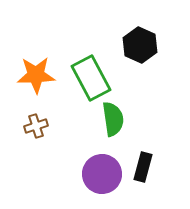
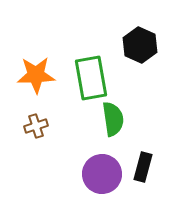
green rectangle: rotated 18 degrees clockwise
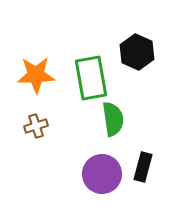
black hexagon: moved 3 px left, 7 px down
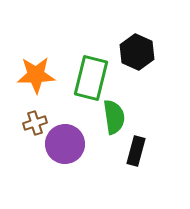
green rectangle: rotated 24 degrees clockwise
green semicircle: moved 1 px right, 2 px up
brown cross: moved 1 px left, 3 px up
black rectangle: moved 7 px left, 16 px up
purple circle: moved 37 px left, 30 px up
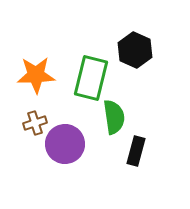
black hexagon: moved 2 px left, 2 px up
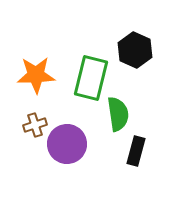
green semicircle: moved 4 px right, 3 px up
brown cross: moved 2 px down
purple circle: moved 2 px right
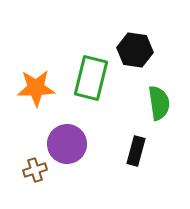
black hexagon: rotated 16 degrees counterclockwise
orange star: moved 13 px down
green semicircle: moved 41 px right, 11 px up
brown cross: moved 45 px down
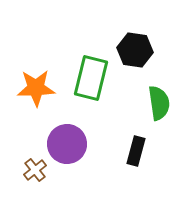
brown cross: rotated 20 degrees counterclockwise
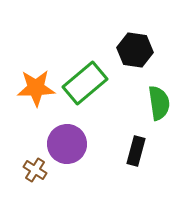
green rectangle: moved 6 px left, 5 px down; rotated 36 degrees clockwise
brown cross: rotated 20 degrees counterclockwise
